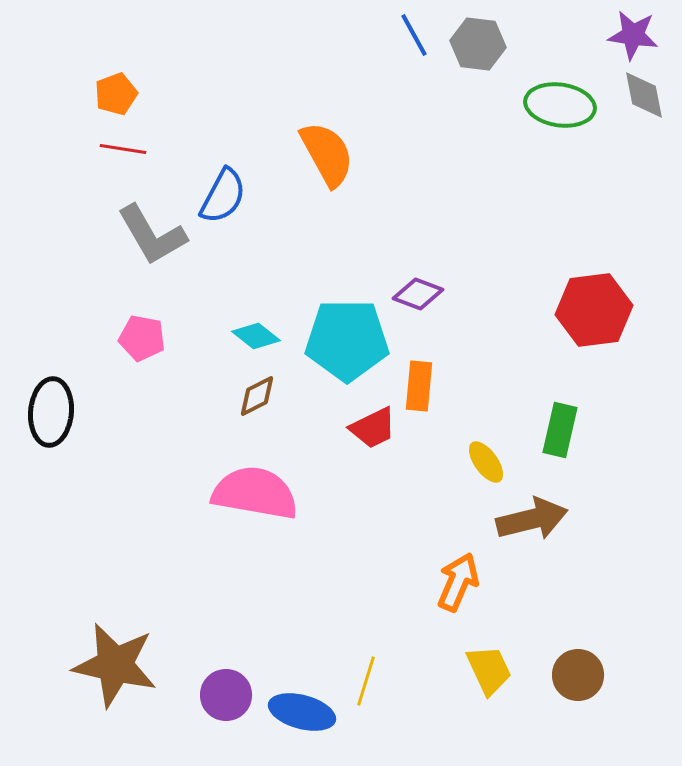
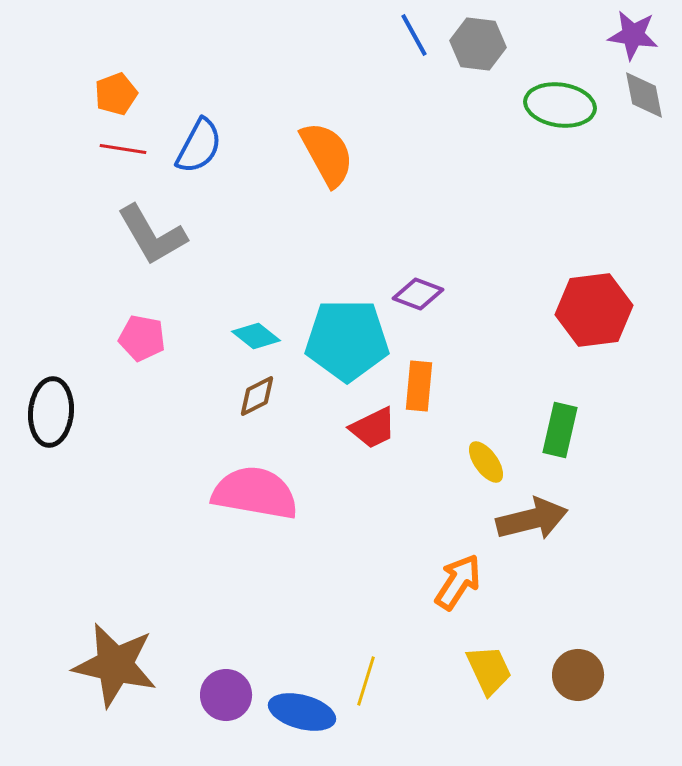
blue semicircle: moved 24 px left, 50 px up
orange arrow: rotated 10 degrees clockwise
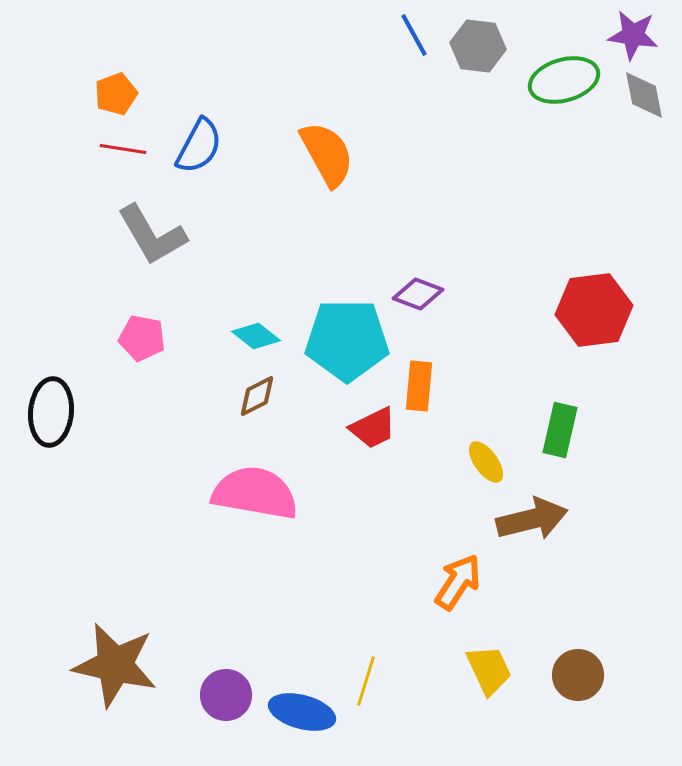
gray hexagon: moved 2 px down
green ellipse: moved 4 px right, 25 px up; rotated 24 degrees counterclockwise
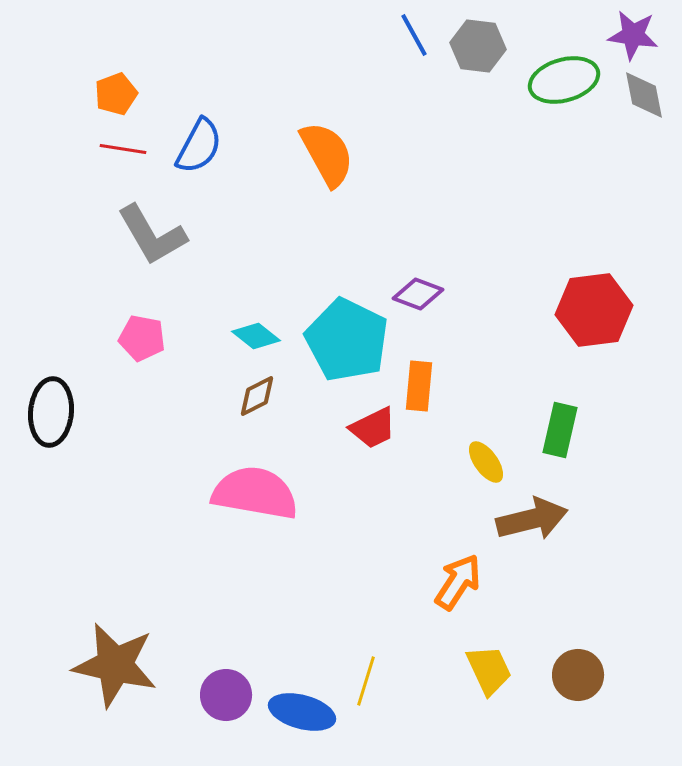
cyan pentagon: rotated 26 degrees clockwise
